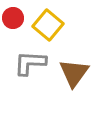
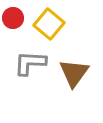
yellow square: moved 1 px right, 1 px up
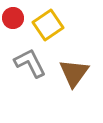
yellow square: moved 1 px left, 1 px down; rotated 16 degrees clockwise
gray L-shape: rotated 60 degrees clockwise
